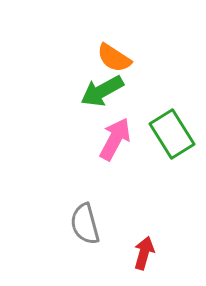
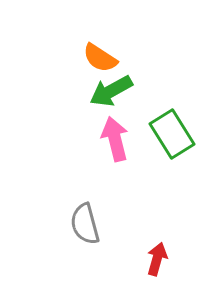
orange semicircle: moved 14 px left
green arrow: moved 9 px right
pink arrow: rotated 42 degrees counterclockwise
red arrow: moved 13 px right, 6 px down
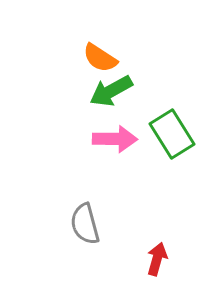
pink arrow: rotated 105 degrees clockwise
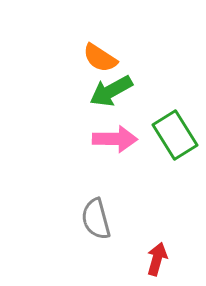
green rectangle: moved 3 px right, 1 px down
gray semicircle: moved 11 px right, 5 px up
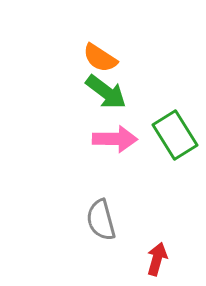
green arrow: moved 5 px left, 1 px down; rotated 114 degrees counterclockwise
gray semicircle: moved 5 px right, 1 px down
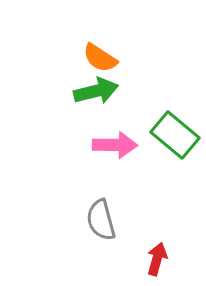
green arrow: moved 10 px left, 1 px up; rotated 51 degrees counterclockwise
green rectangle: rotated 18 degrees counterclockwise
pink arrow: moved 6 px down
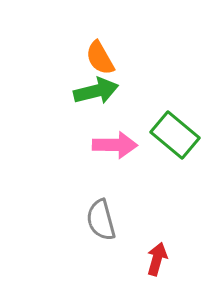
orange semicircle: rotated 27 degrees clockwise
